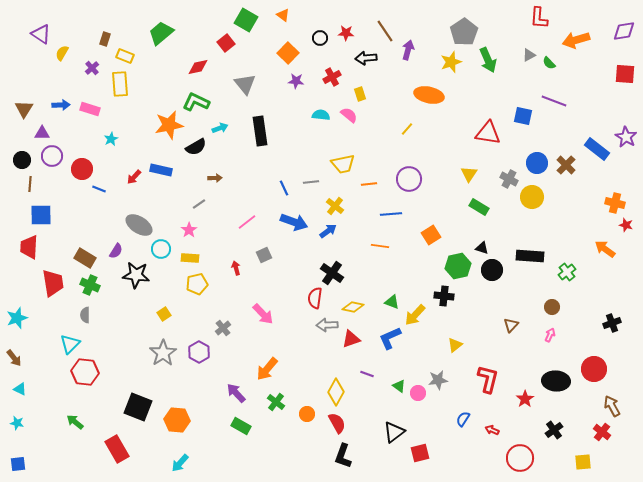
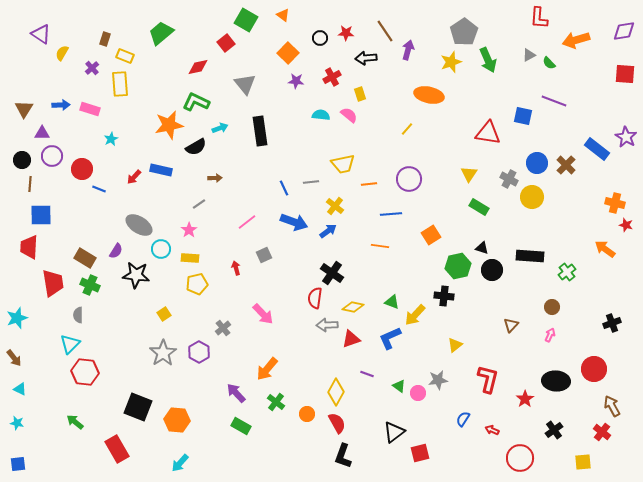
gray semicircle at (85, 315): moved 7 px left
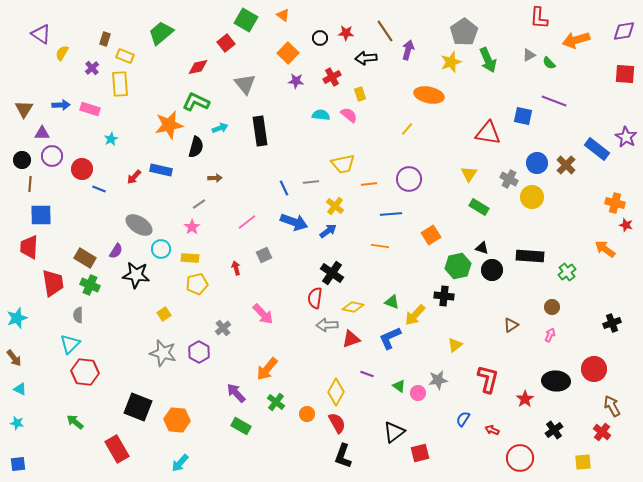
black semicircle at (196, 147): rotated 45 degrees counterclockwise
pink star at (189, 230): moved 3 px right, 3 px up
brown triangle at (511, 325): rotated 14 degrees clockwise
gray star at (163, 353): rotated 24 degrees counterclockwise
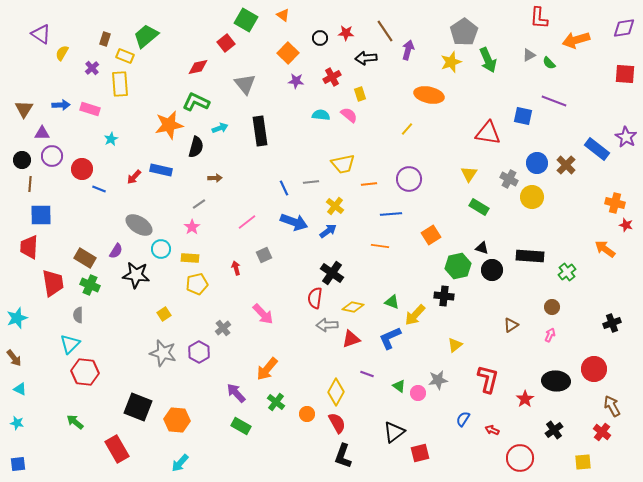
purple diamond at (624, 31): moved 3 px up
green trapezoid at (161, 33): moved 15 px left, 3 px down
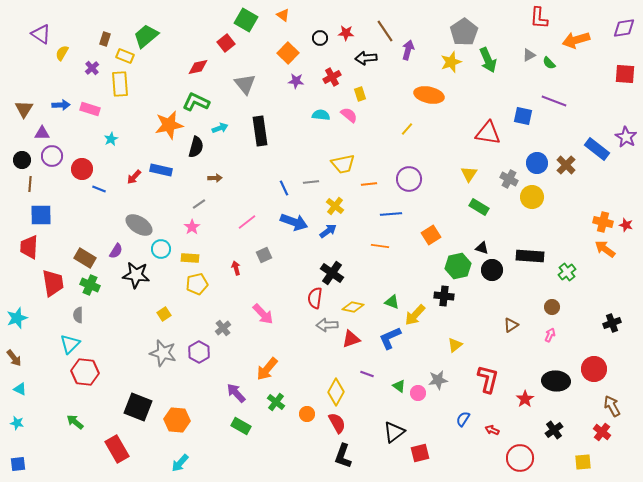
orange cross at (615, 203): moved 12 px left, 19 px down
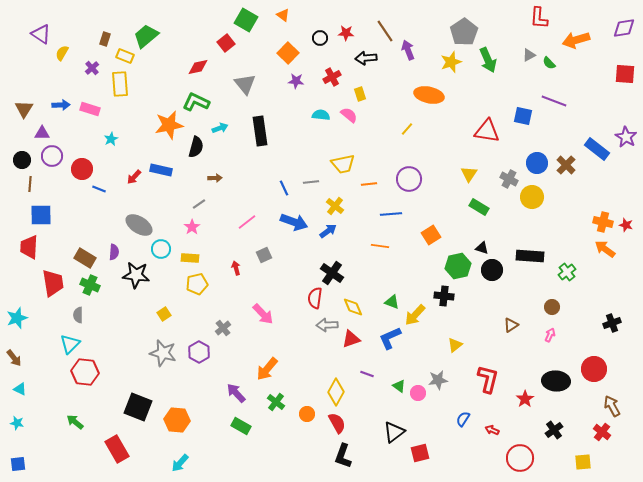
purple arrow at (408, 50): rotated 36 degrees counterclockwise
red triangle at (488, 133): moved 1 px left, 2 px up
purple semicircle at (116, 251): moved 2 px left, 1 px down; rotated 28 degrees counterclockwise
yellow diamond at (353, 307): rotated 55 degrees clockwise
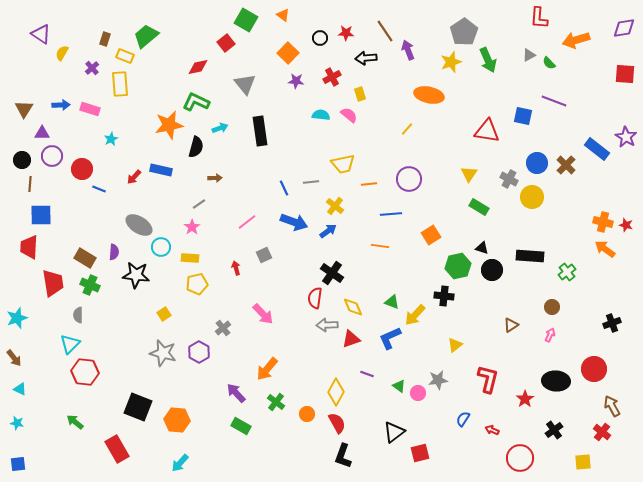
cyan circle at (161, 249): moved 2 px up
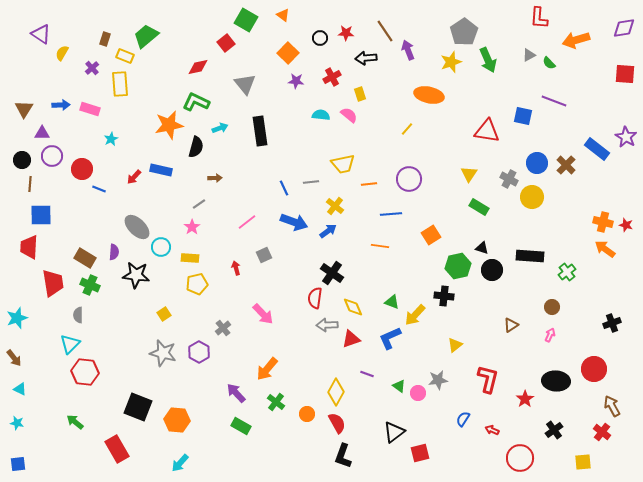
gray ellipse at (139, 225): moved 2 px left, 2 px down; rotated 12 degrees clockwise
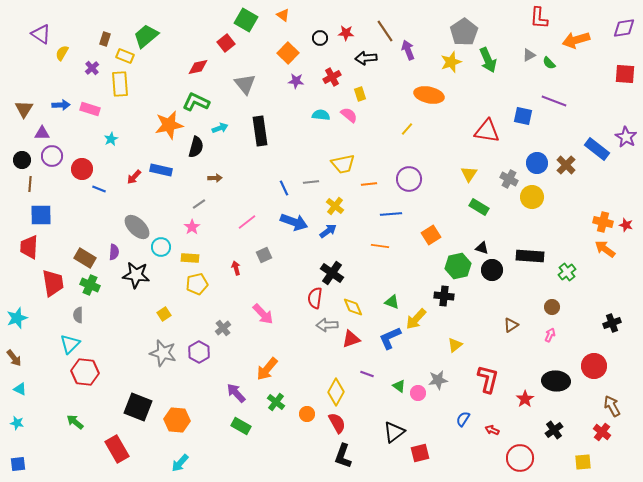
yellow arrow at (415, 315): moved 1 px right, 4 px down
red circle at (594, 369): moved 3 px up
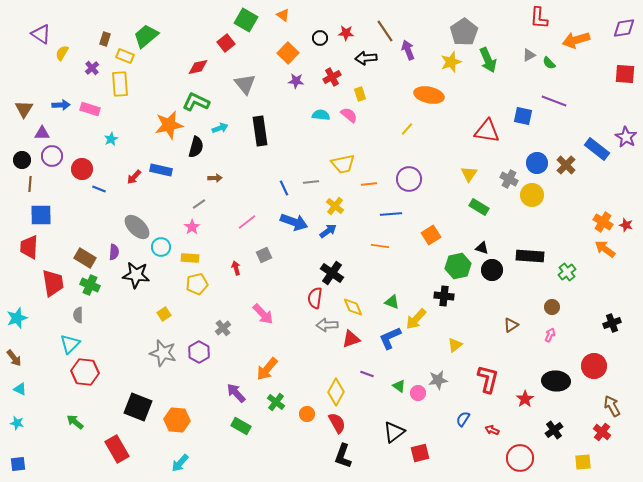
yellow circle at (532, 197): moved 2 px up
orange cross at (603, 222): rotated 18 degrees clockwise
